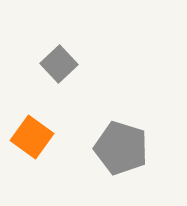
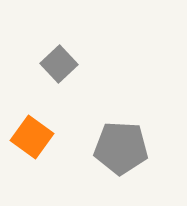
gray pentagon: rotated 14 degrees counterclockwise
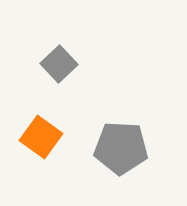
orange square: moved 9 px right
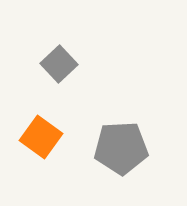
gray pentagon: rotated 6 degrees counterclockwise
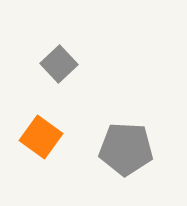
gray pentagon: moved 5 px right, 1 px down; rotated 6 degrees clockwise
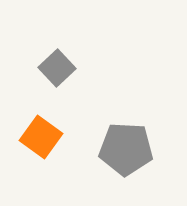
gray square: moved 2 px left, 4 px down
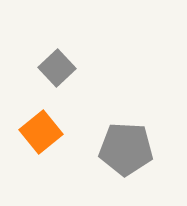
orange square: moved 5 px up; rotated 15 degrees clockwise
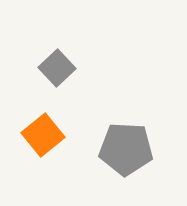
orange square: moved 2 px right, 3 px down
